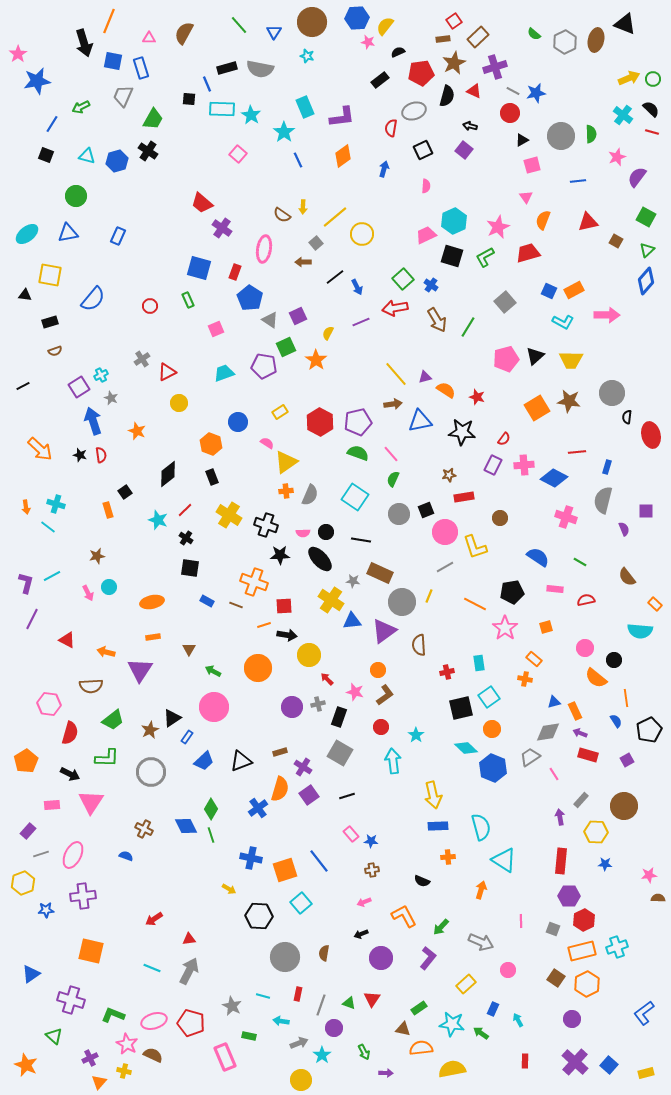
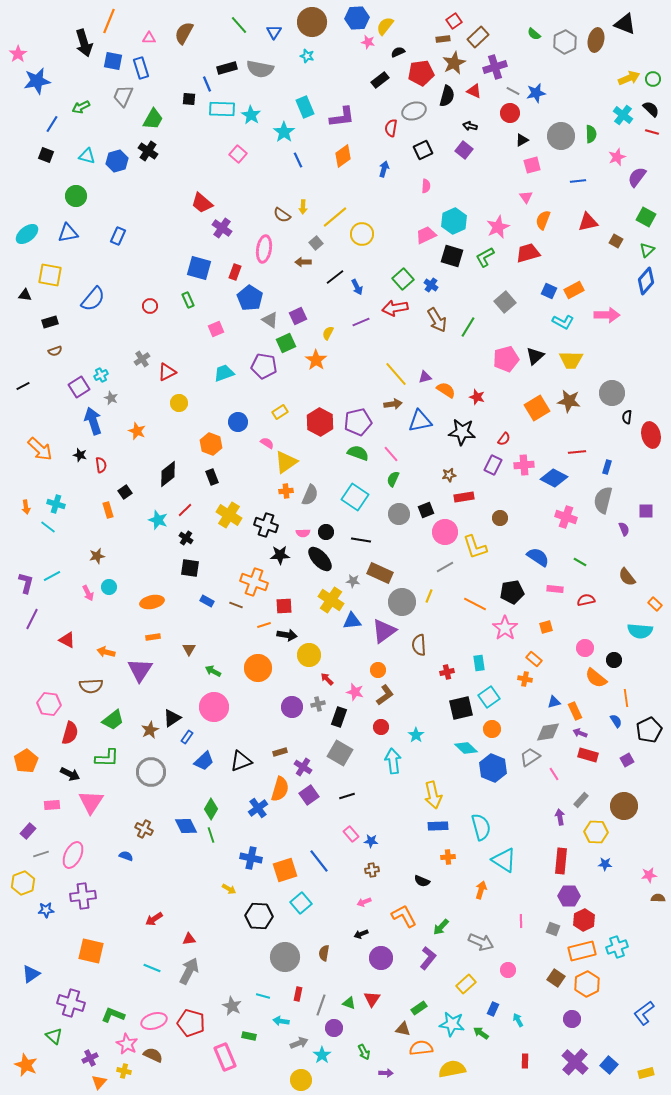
green square at (286, 347): moved 4 px up
red semicircle at (101, 455): moved 10 px down
purple cross at (71, 1000): moved 3 px down
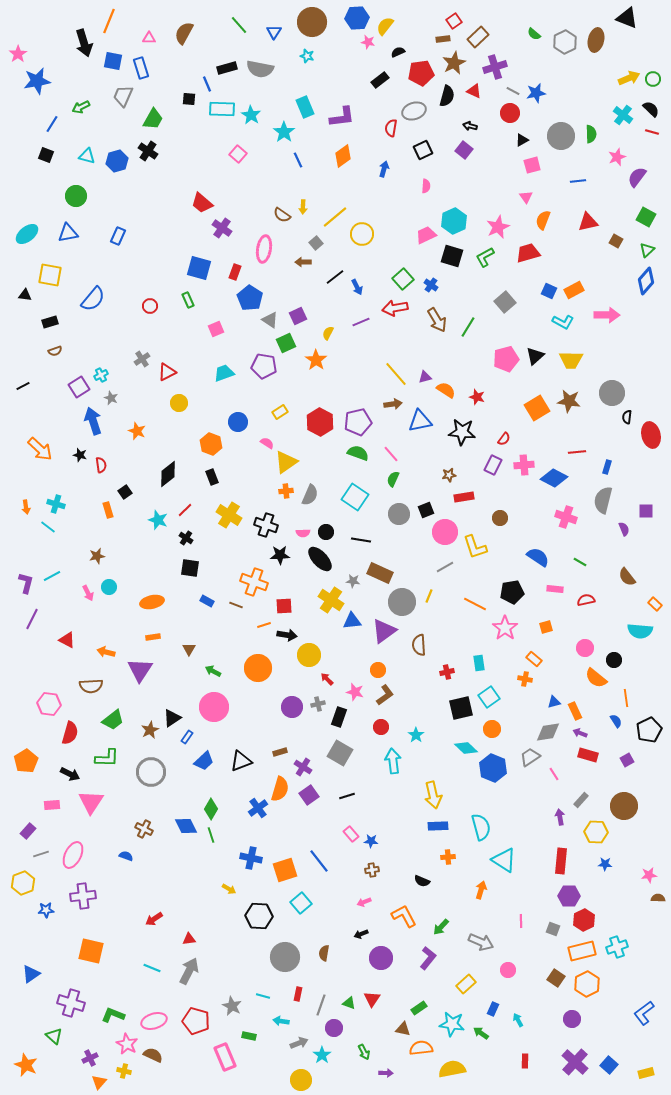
black triangle at (625, 24): moved 2 px right, 6 px up
red pentagon at (191, 1023): moved 5 px right, 2 px up
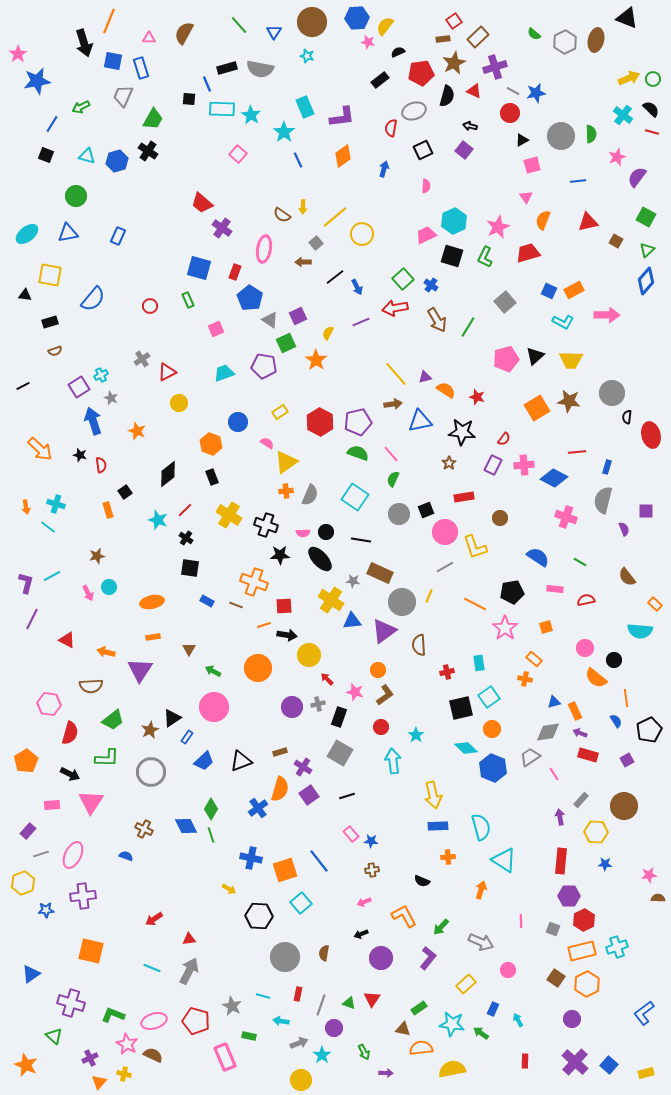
green L-shape at (485, 257): rotated 35 degrees counterclockwise
brown star at (449, 475): moved 12 px up; rotated 24 degrees counterclockwise
yellow cross at (124, 1071): moved 3 px down
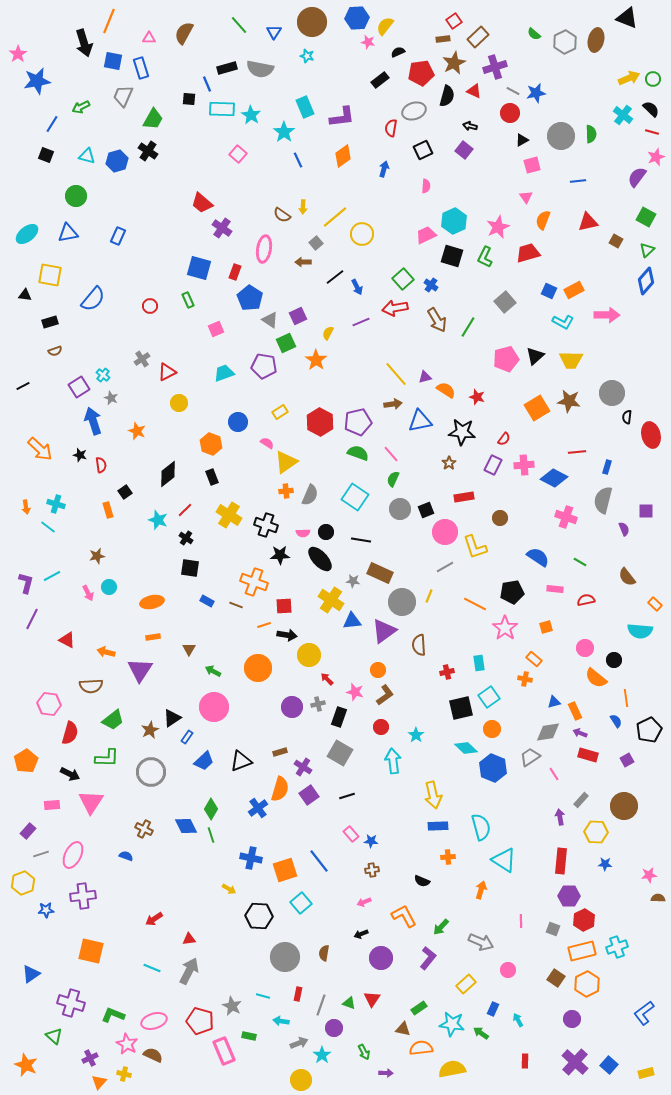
pink star at (617, 157): moved 39 px right
cyan cross at (101, 375): moved 2 px right; rotated 24 degrees counterclockwise
gray circle at (399, 514): moved 1 px right, 5 px up
red pentagon at (196, 1021): moved 4 px right
pink rectangle at (225, 1057): moved 1 px left, 6 px up
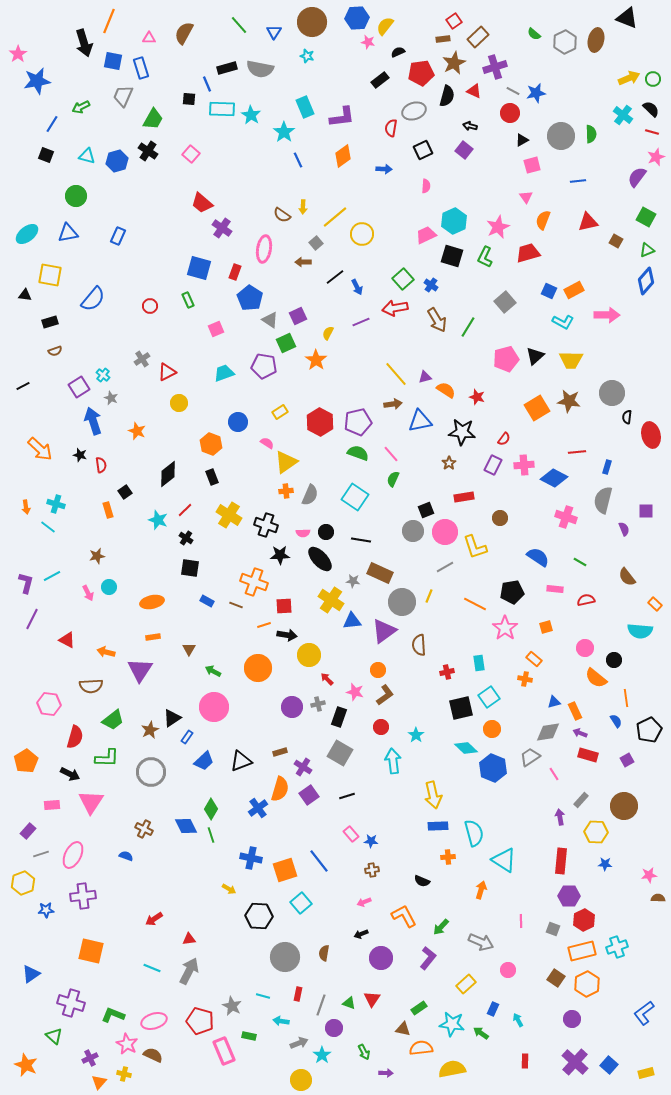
pink square at (238, 154): moved 47 px left
blue arrow at (384, 169): rotated 77 degrees clockwise
green triangle at (647, 250): rotated 21 degrees clockwise
gray circle at (400, 509): moved 13 px right, 22 px down
red semicircle at (70, 733): moved 5 px right, 4 px down
cyan semicircle at (481, 827): moved 7 px left, 6 px down
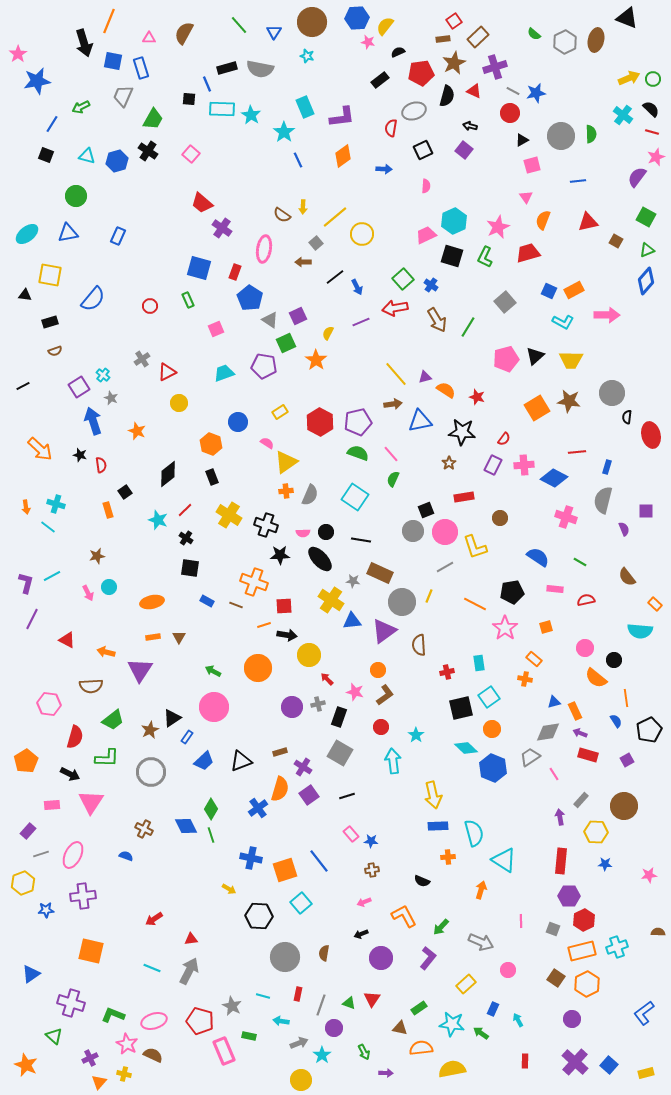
brown triangle at (189, 649): moved 10 px left, 12 px up
brown semicircle at (658, 898): moved 34 px down
red triangle at (189, 939): moved 2 px right
brown triangle at (403, 1029): moved 3 px left, 1 px up
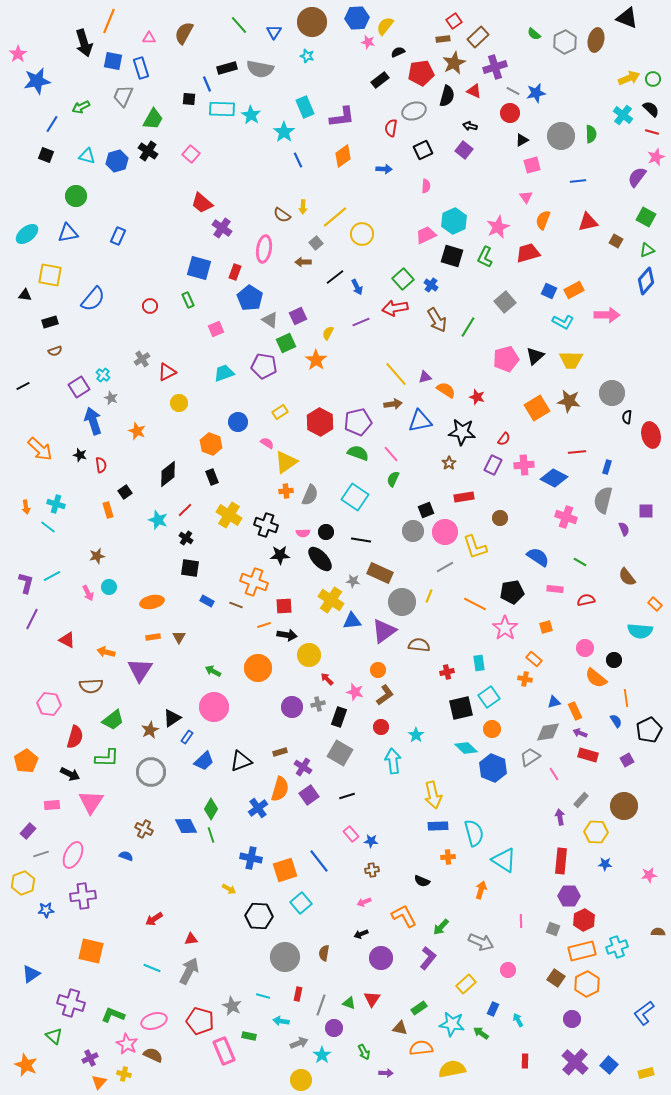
brown semicircle at (419, 645): rotated 100 degrees clockwise
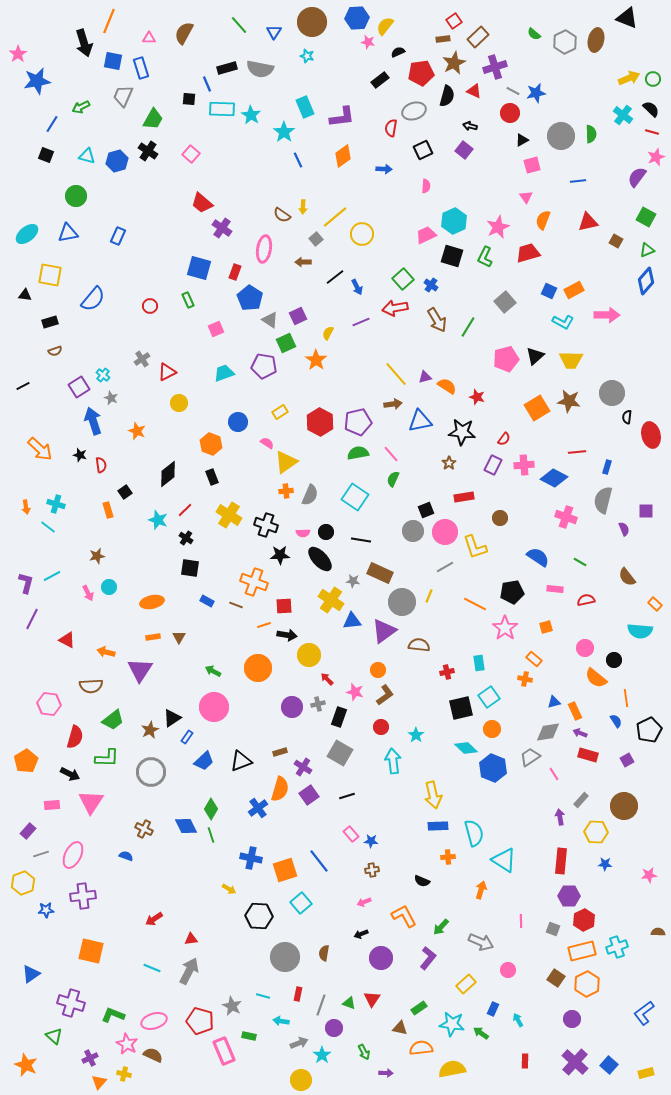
gray square at (316, 243): moved 4 px up
orange semicircle at (446, 390): moved 1 px right, 4 px up
green semicircle at (358, 453): rotated 30 degrees counterclockwise
